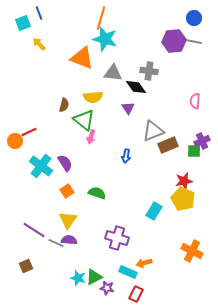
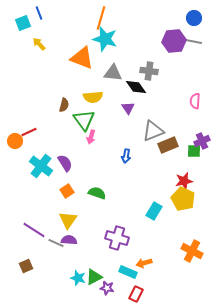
green triangle at (84, 120): rotated 15 degrees clockwise
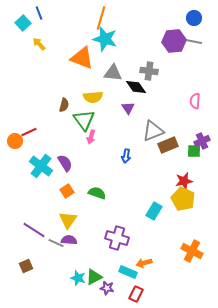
cyan square at (23, 23): rotated 21 degrees counterclockwise
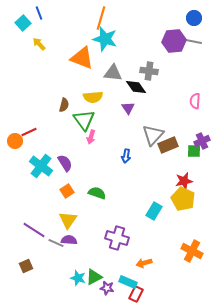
gray triangle at (153, 131): moved 4 px down; rotated 25 degrees counterclockwise
cyan rectangle at (128, 272): moved 10 px down
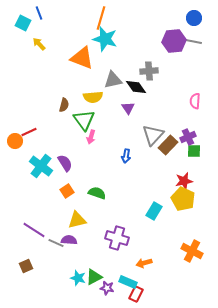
cyan square at (23, 23): rotated 21 degrees counterclockwise
gray cross at (149, 71): rotated 12 degrees counterclockwise
gray triangle at (113, 73): moved 7 px down; rotated 18 degrees counterclockwise
purple cross at (202, 141): moved 14 px left, 4 px up
brown rectangle at (168, 145): rotated 24 degrees counterclockwise
yellow triangle at (68, 220): moved 9 px right; rotated 42 degrees clockwise
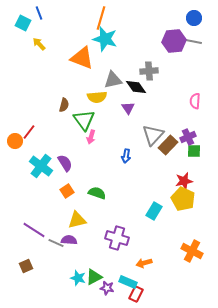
yellow semicircle at (93, 97): moved 4 px right
red line at (29, 132): rotated 28 degrees counterclockwise
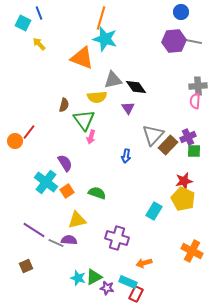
blue circle at (194, 18): moved 13 px left, 6 px up
gray cross at (149, 71): moved 49 px right, 15 px down
cyan cross at (41, 166): moved 5 px right, 16 px down
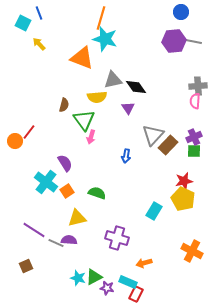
purple cross at (188, 137): moved 6 px right
yellow triangle at (77, 220): moved 2 px up
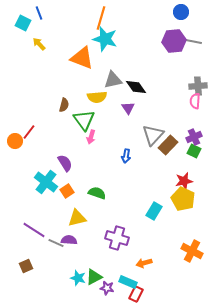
green square at (194, 151): rotated 24 degrees clockwise
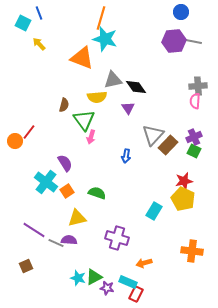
orange cross at (192, 251): rotated 20 degrees counterclockwise
